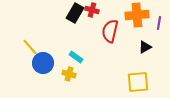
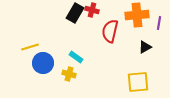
yellow line: rotated 66 degrees counterclockwise
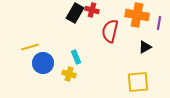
orange cross: rotated 15 degrees clockwise
cyan rectangle: rotated 32 degrees clockwise
